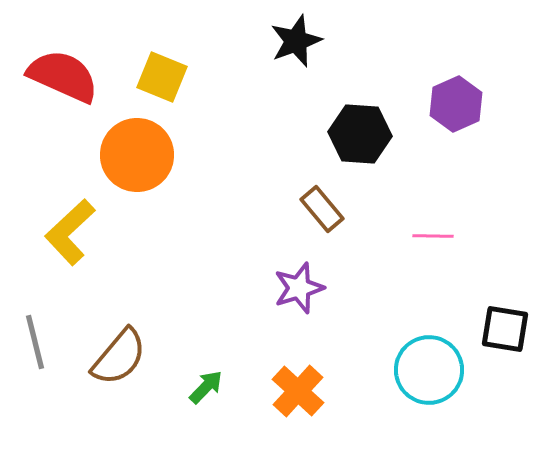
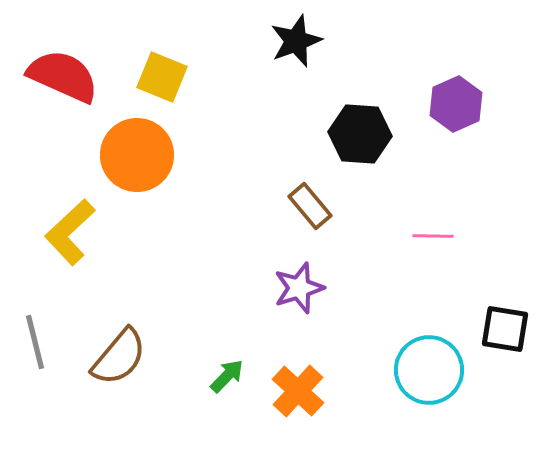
brown rectangle: moved 12 px left, 3 px up
green arrow: moved 21 px right, 11 px up
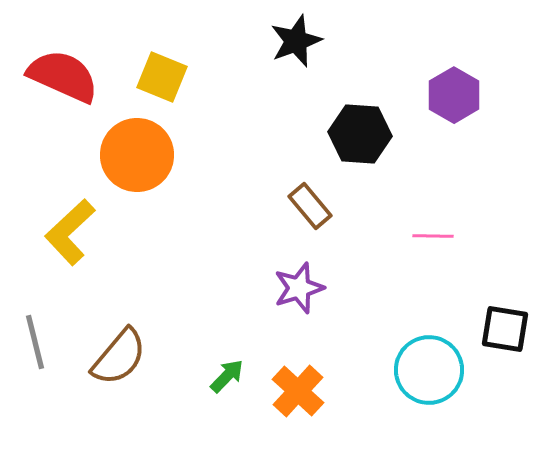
purple hexagon: moved 2 px left, 9 px up; rotated 6 degrees counterclockwise
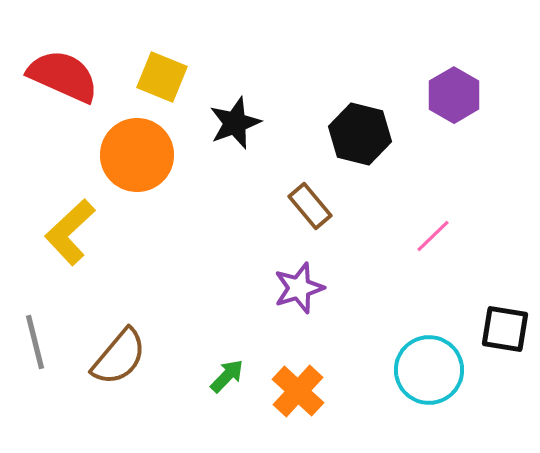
black star: moved 61 px left, 82 px down
black hexagon: rotated 10 degrees clockwise
pink line: rotated 45 degrees counterclockwise
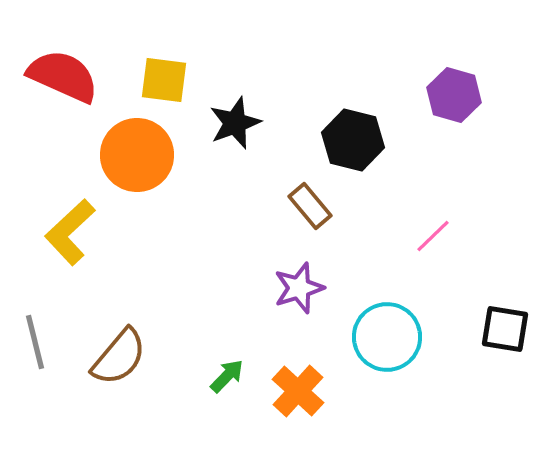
yellow square: moved 2 px right, 3 px down; rotated 15 degrees counterclockwise
purple hexagon: rotated 14 degrees counterclockwise
black hexagon: moved 7 px left, 6 px down
cyan circle: moved 42 px left, 33 px up
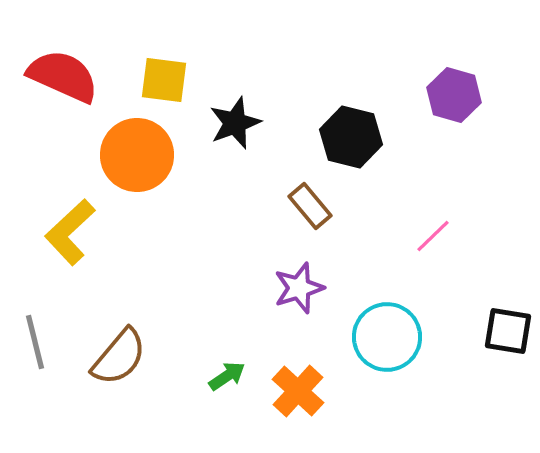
black hexagon: moved 2 px left, 3 px up
black square: moved 3 px right, 2 px down
green arrow: rotated 12 degrees clockwise
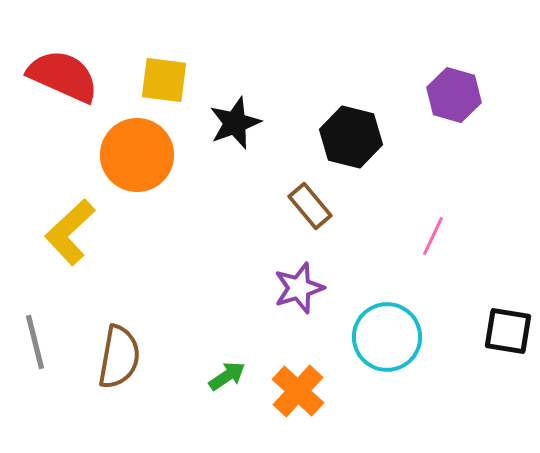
pink line: rotated 21 degrees counterclockwise
brown semicircle: rotated 30 degrees counterclockwise
